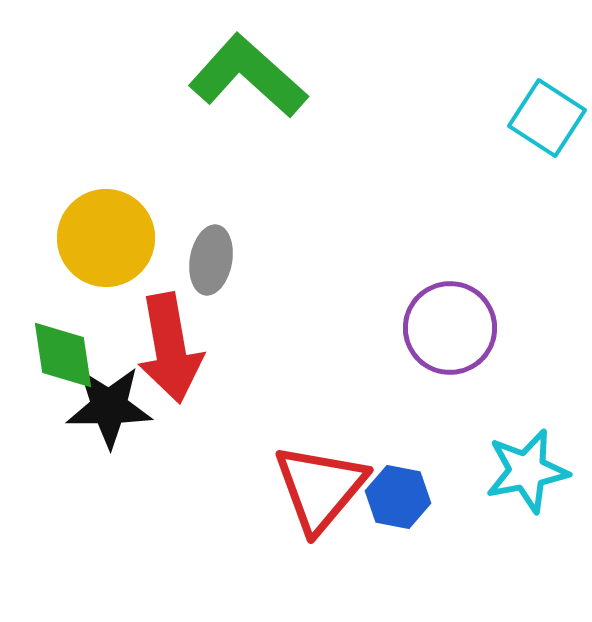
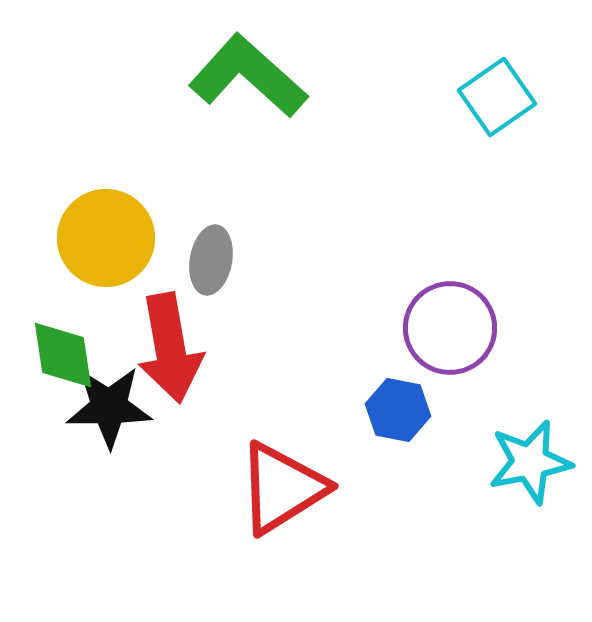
cyan square: moved 50 px left, 21 px up; rotated 22 degrees clockwise
cyan star: moved 3 px right, 9 px up
red triangle: moved 38 px left; rotated 18 degrees clockwise
blue hexagon: moved 87 px up
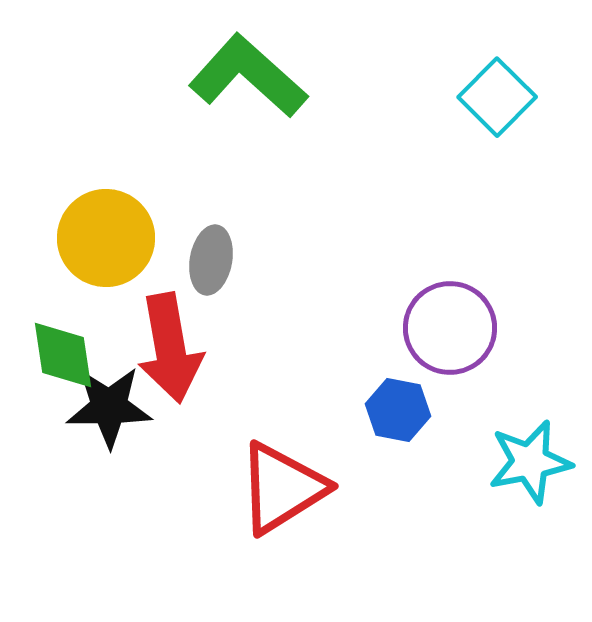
cyan square: rotated 10 degrees counterclockwise
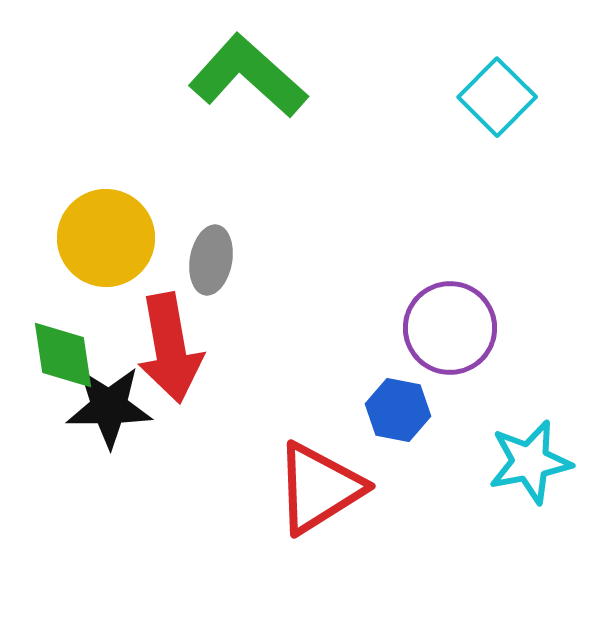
red triangle: moved 37 px right
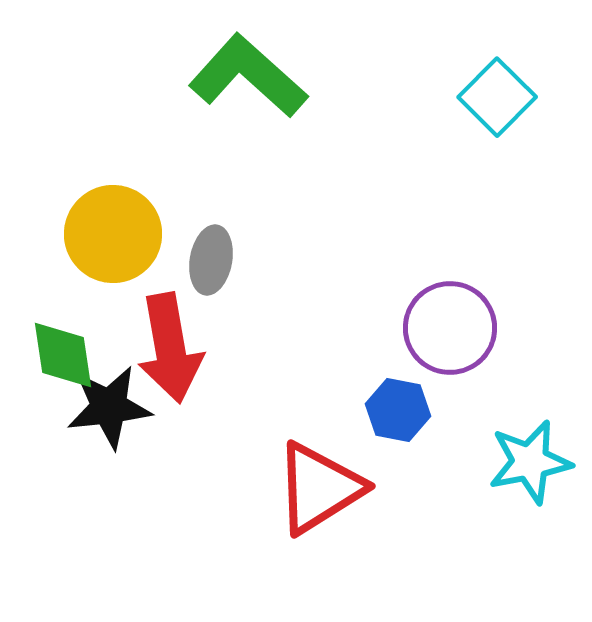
yellow circle: moved 7 px right, 4 px up
black star: rotated 6 degrees counterclockwise
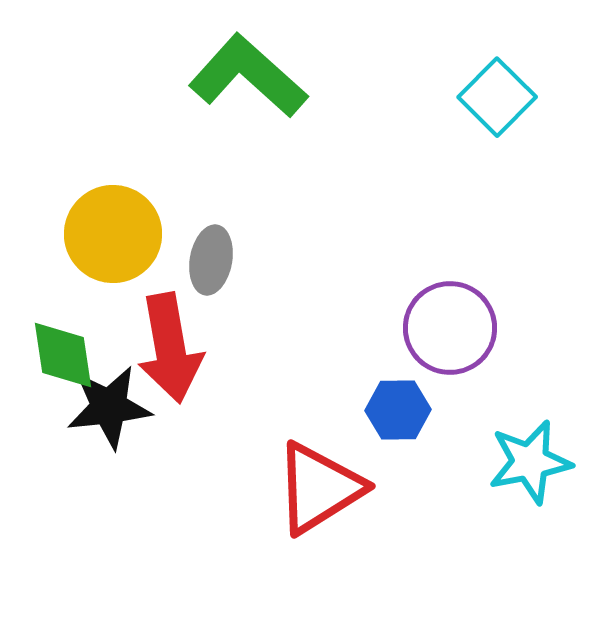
blue hexagon: rotated 12 degrees counterclockwise
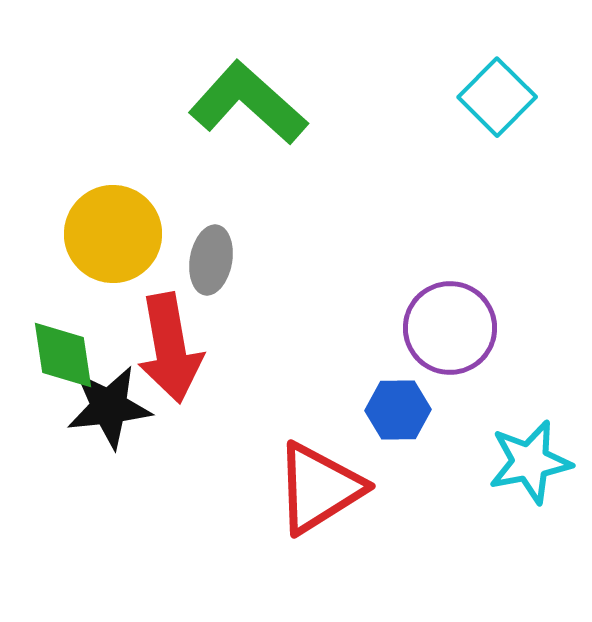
green L-shape: moved 27 px down
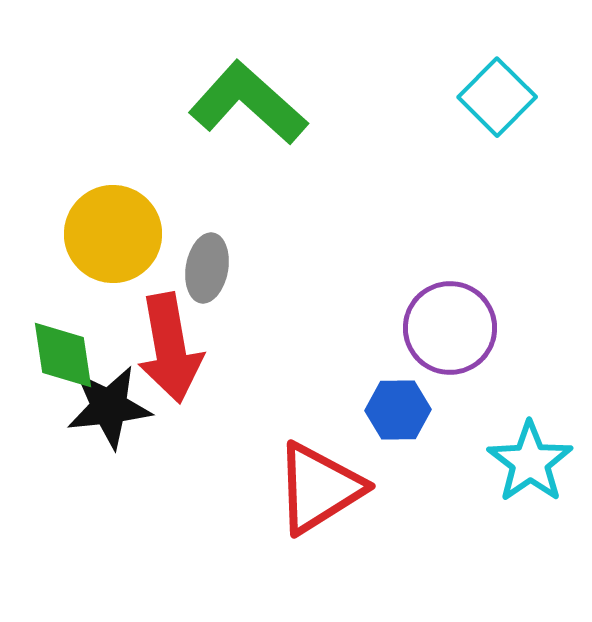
gray ellipse: moved 4 px left, 8 px down
cyan star: rotated 24 degrees counterclockwise
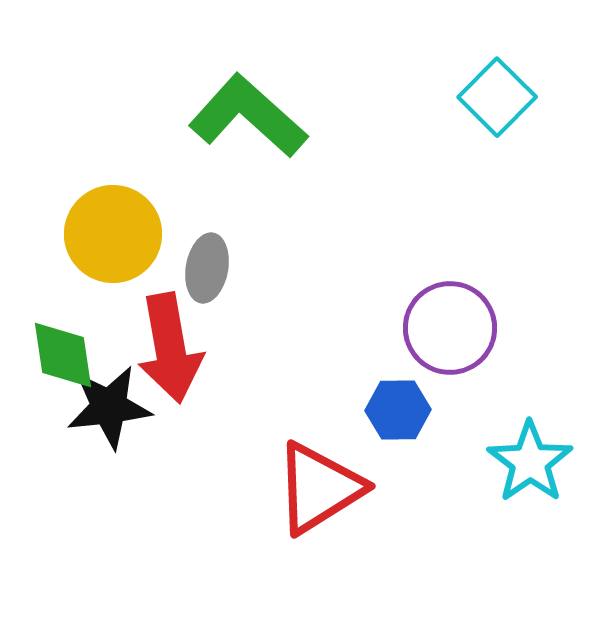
green L-shape: moved 13 px down
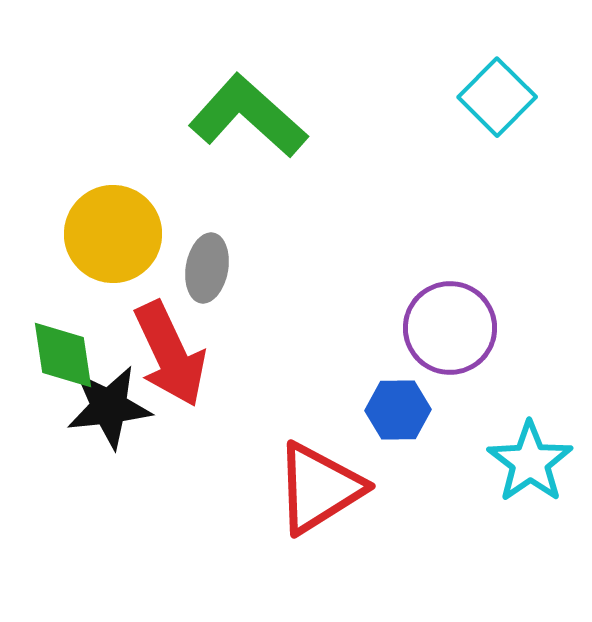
red arrow: moved 6 px down; rotated 15 degrees counterclockwise
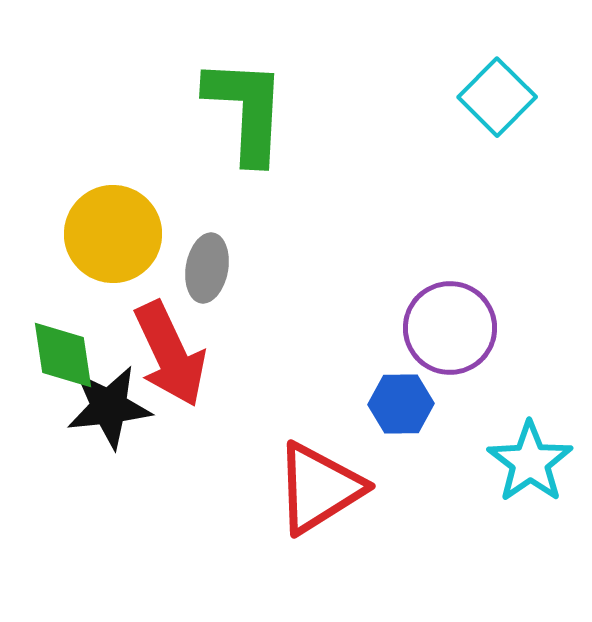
green L-shape: moved 2 px left, 6 px up; rotated 51 degrees clockwise
blue hexagon: moved 3 px right, 6 px up
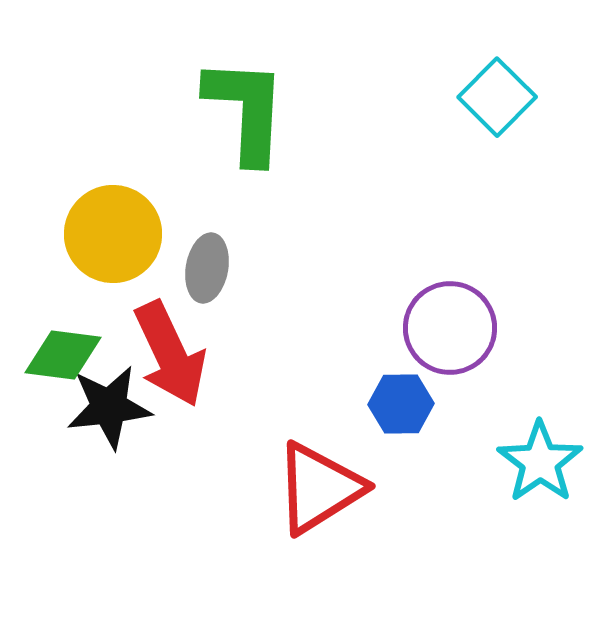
green diamond: rotated 74 degrees counterclockwise
cyan star: moved 10 px right
